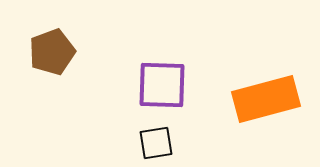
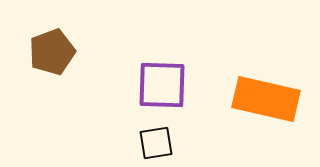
orange rectangle: rotated 28 degrees clockwise
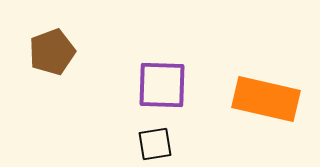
black square: moved 1 px left, 1 px down
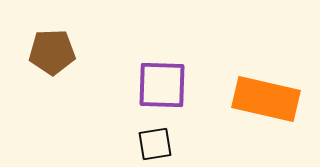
brown pentagon: rotated 18 degrees clockwise
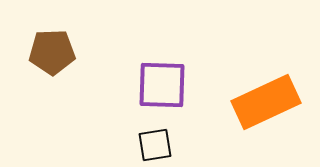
orange rectangle: moved 3 px down; rotated 38 degrees counterclockwise
black square: moved 1 px down
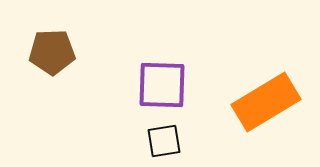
orange rectangle: rotated 6 degrees counterclockwise
black square: moved 9 px right, 4 px up
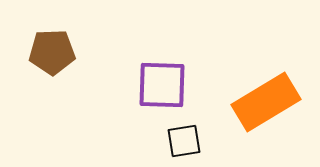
black square: moved 20 px right
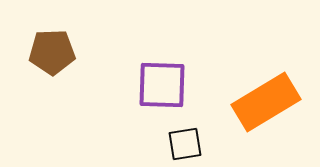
black square: moved 1 px right, 3 px down
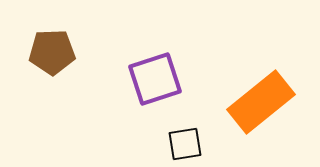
purple square: moved 7 px left, 6 px up; rotated 20 degrees counterclockwise
orange rectangle: moved 5 px left; rotated 8 degrees counterclockwise
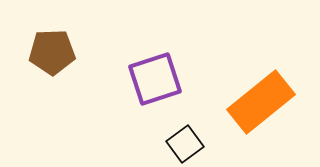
black square: rotated 27 degrees counterclockwise
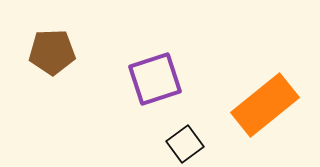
orange rectangle: moved 4 px right, 3 px down
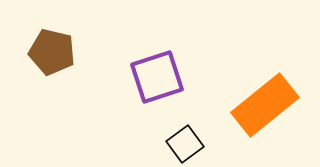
brown pentagon: rotated 15 degrees clockwise
purple square: moved 2 px right, 2 px up
